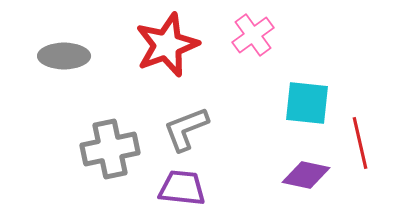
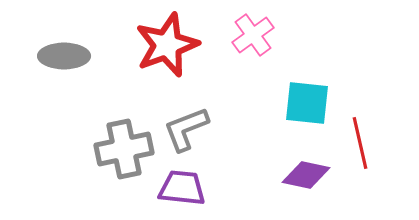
gray cross: moved 14 px right
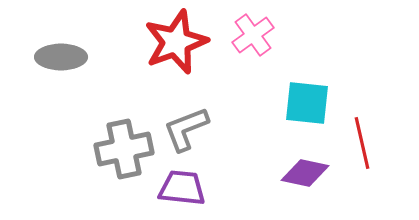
red star: moved 9 px right, 3 px up
gray ellipse: moved 3 px left, 1 px down
red line: moved 2 px right
purple diamond: moved 1 px left, 2 px up
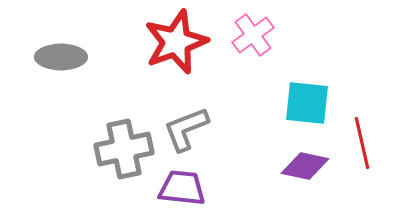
purple diamond: moved 7 px up
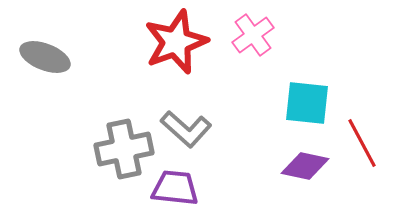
gray ellipse: moved 16 px left; rotated 21 degrees clockwise
gray L-shape: rotated 117 degrees counterclockwise
red line: rotated 15 degrees counterclockwise
purple trapezoid: moved 7 px left
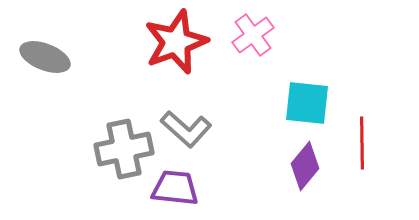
red line: rotated 27 degrees clockwise
purple diamond: rotated 63 degrees counterclockwise
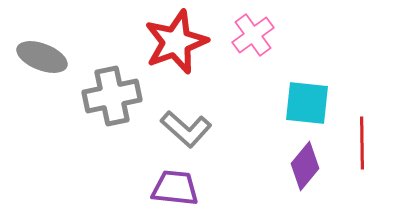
gray ellipse: moved 3 px left
gray cross: moved 12 px left, 53 px up
